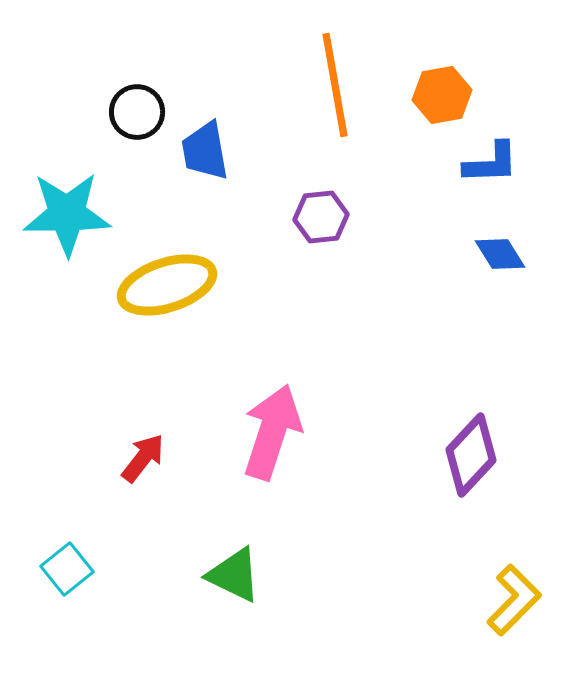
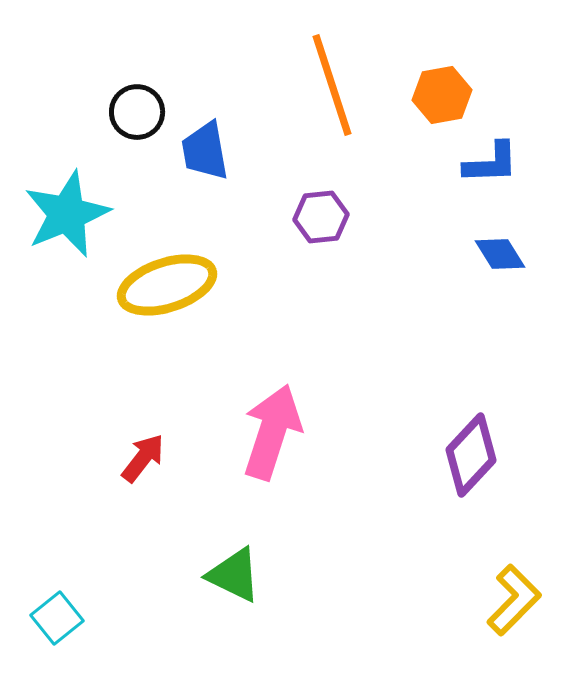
orange line: moved 3 px left; rotated 8 degrees counterclockwise
cyan star: rotated 22 degrees counterclockwise
cyan square: moved 10 px left, 49 px down
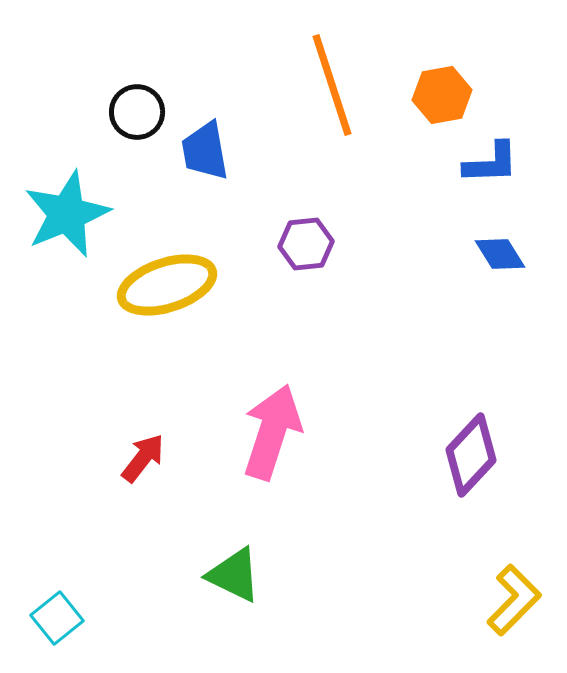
purple hexagon: moved 15 px left, 27 px down
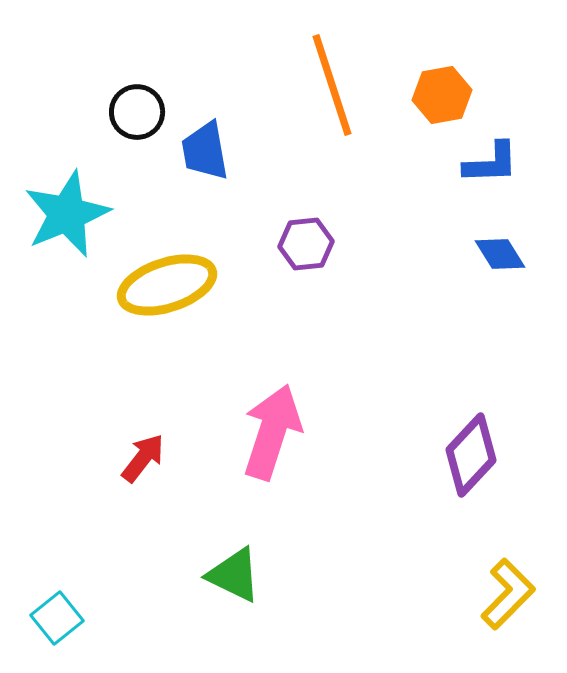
yellow L-shape: moved 6 px left, 6 px up
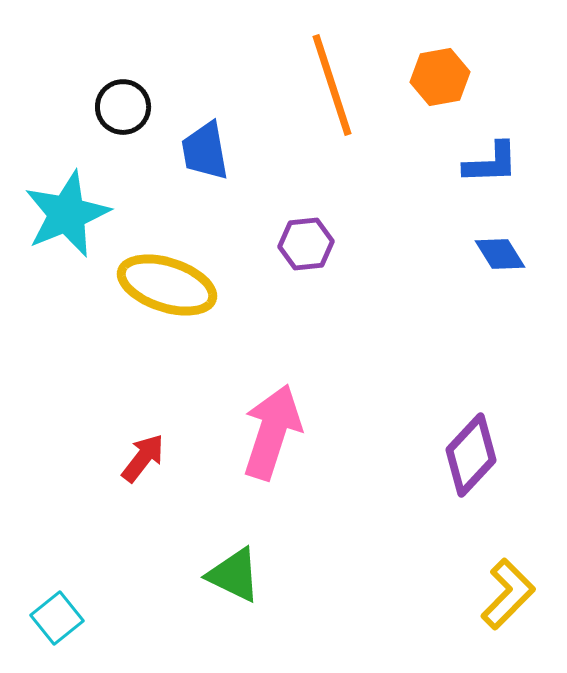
orange hexagon: moved 2 px left, 18 px up
black circle: moved 14 px left, 5 px up
yellow ellipse: rotated 36 degrees clockwise
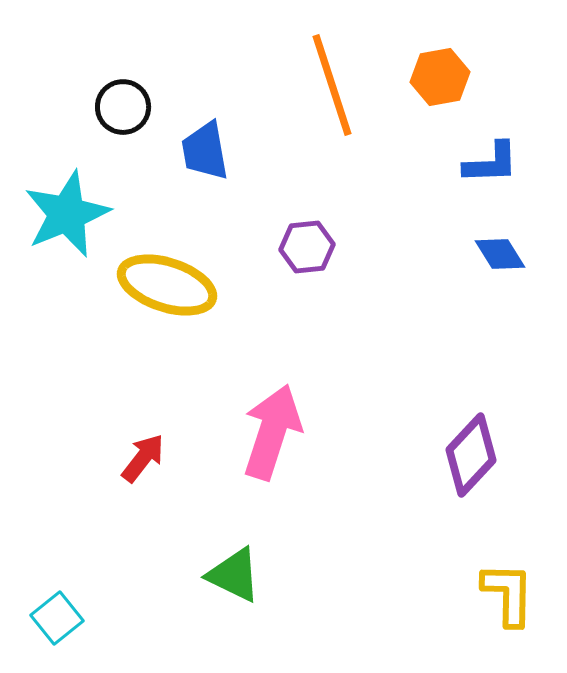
purple hexagon: moved 1 px right, 3 px down
yellow L-shape: rotated 44 degrees counterclockwise
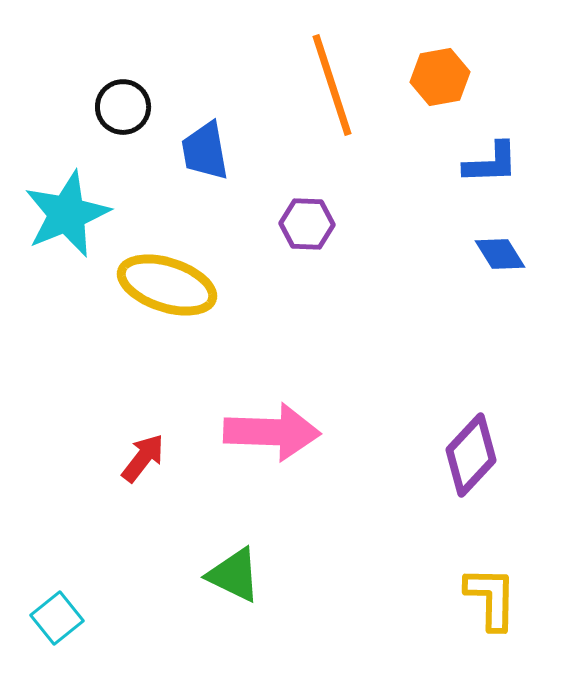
purple hexagon: moved 23 px up; rotated 8 degrees clockwise
pink arrow: rotated 74 degrees clockwise
yellow L-shape: moved 17 px left, 4 px down
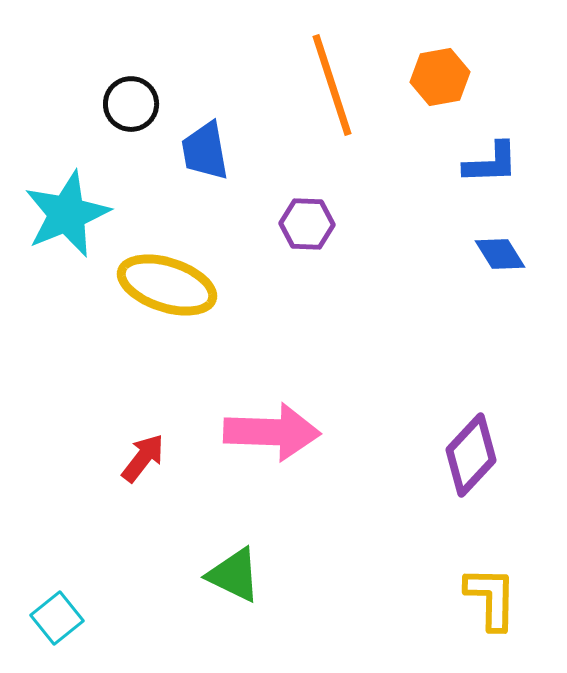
black circle: moved 8 px right, 3 px up
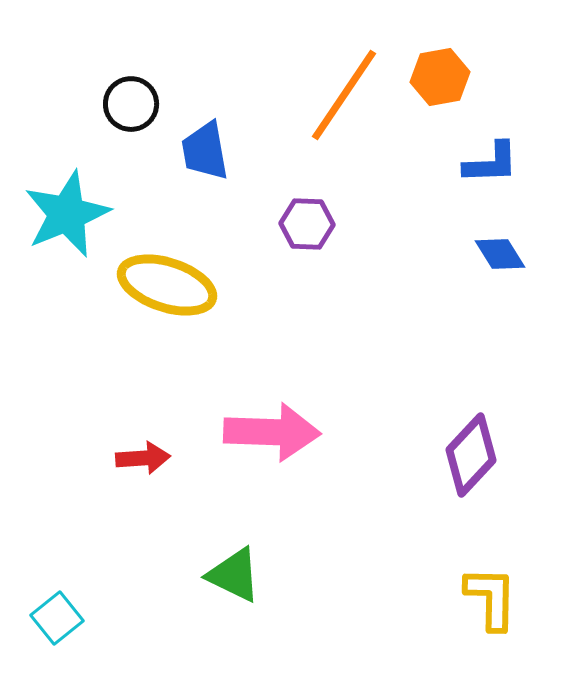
orange line: moved 12 px right, 10 px down; rotated 52 degrees clockwise
red arrow: rotated 48 degrees clockwise
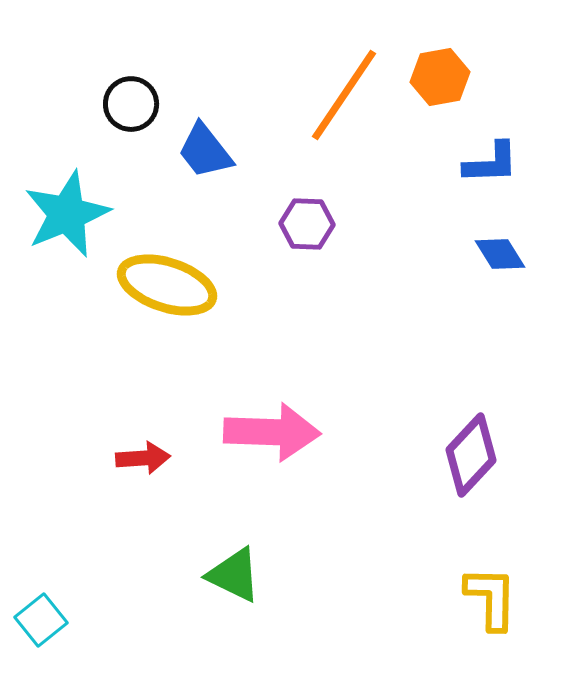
blue trapezoid: rotated 28 degrees counterclockwise
cyan square: moved 16 px left, 2 px down
